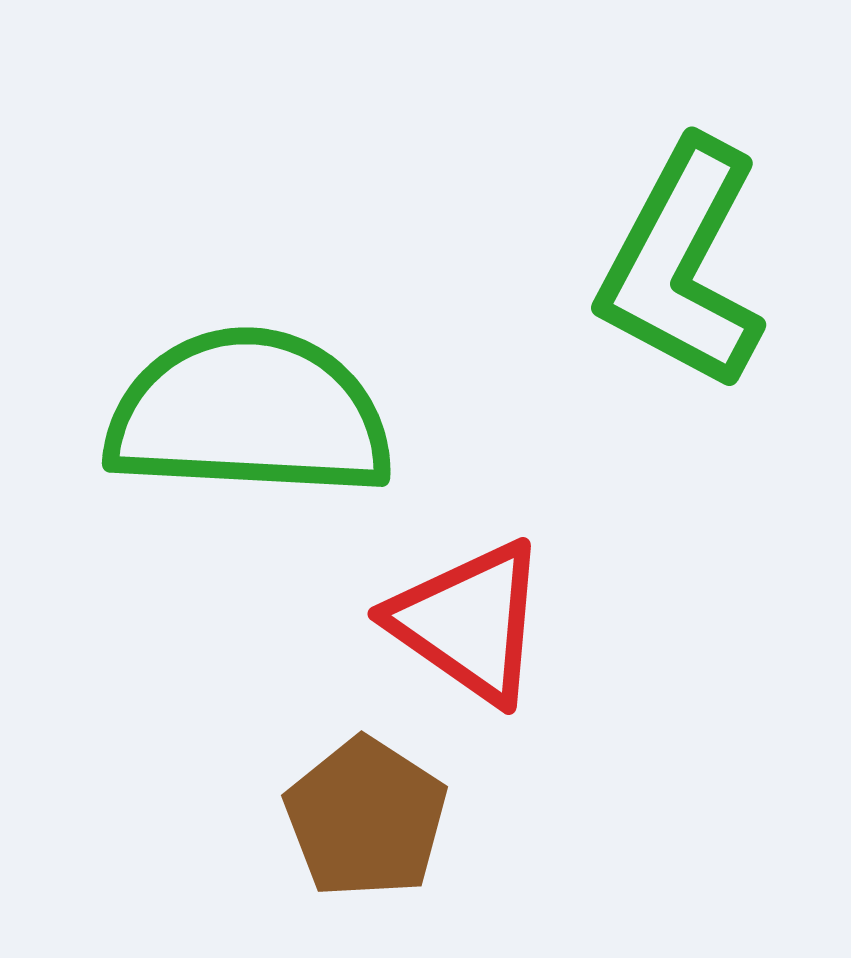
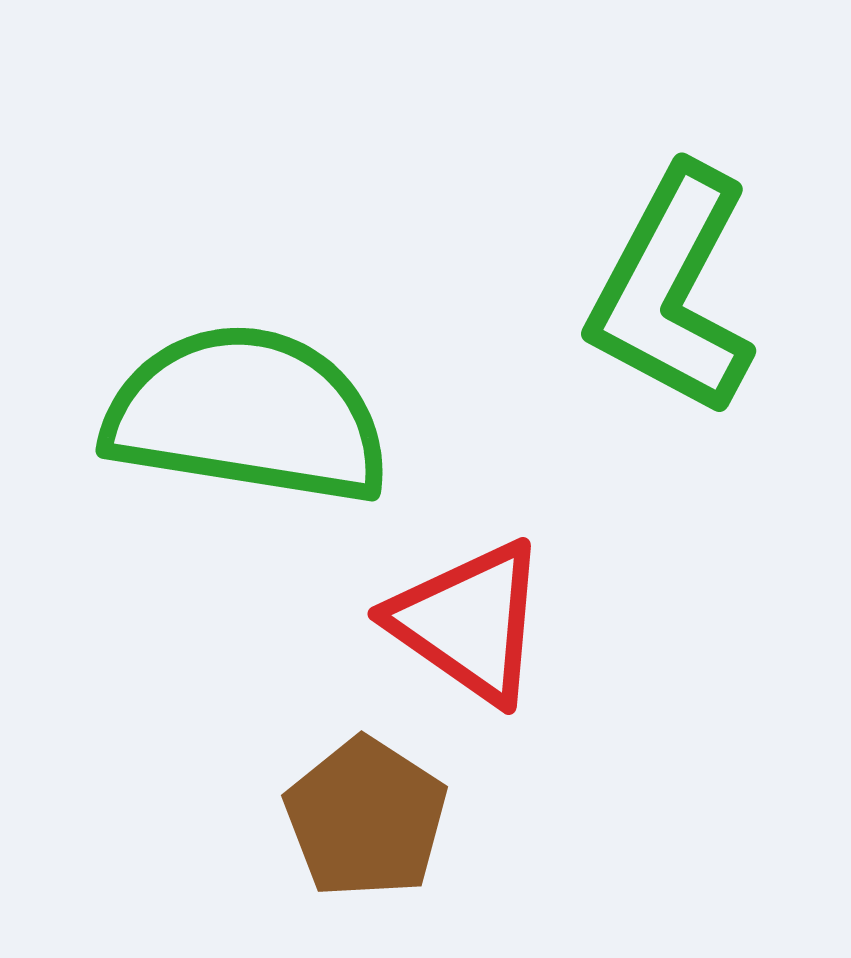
green L-shape: moved 10 px left, 26 px down
green semicircle: moved 2 px left, 1 px down; rotated 6 degrees clockwise
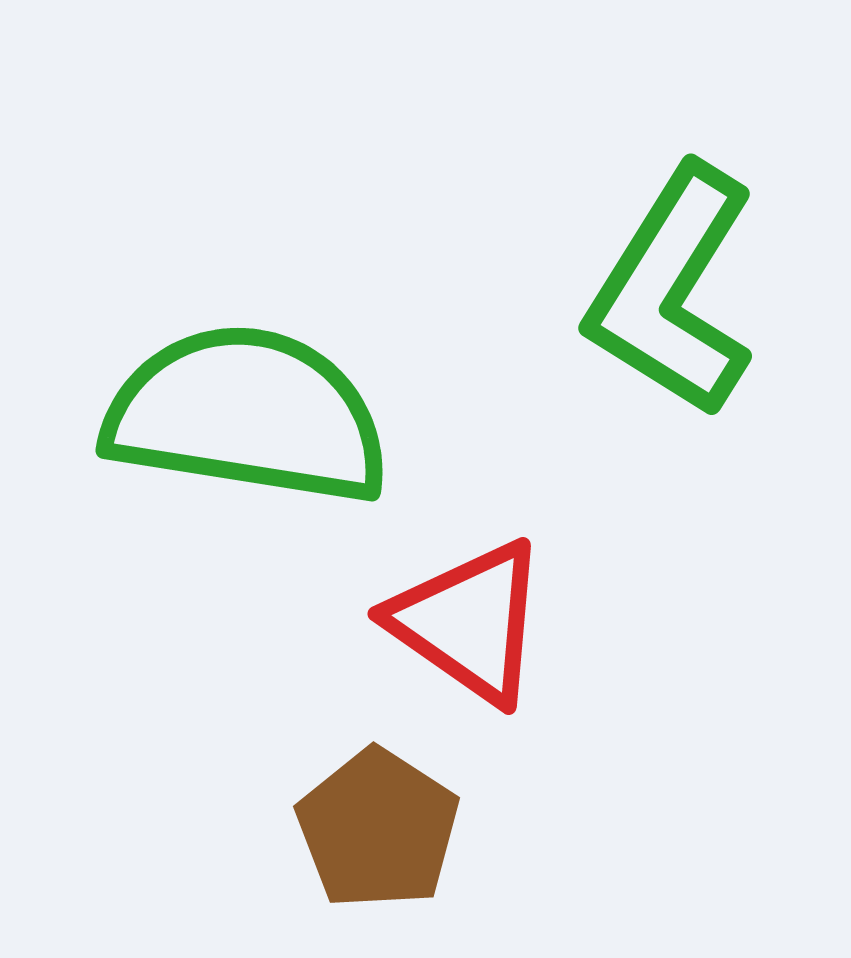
green L-shape: rotated 4 degrees clockwise
brown pentagon: moved 12 px right, 11 px down
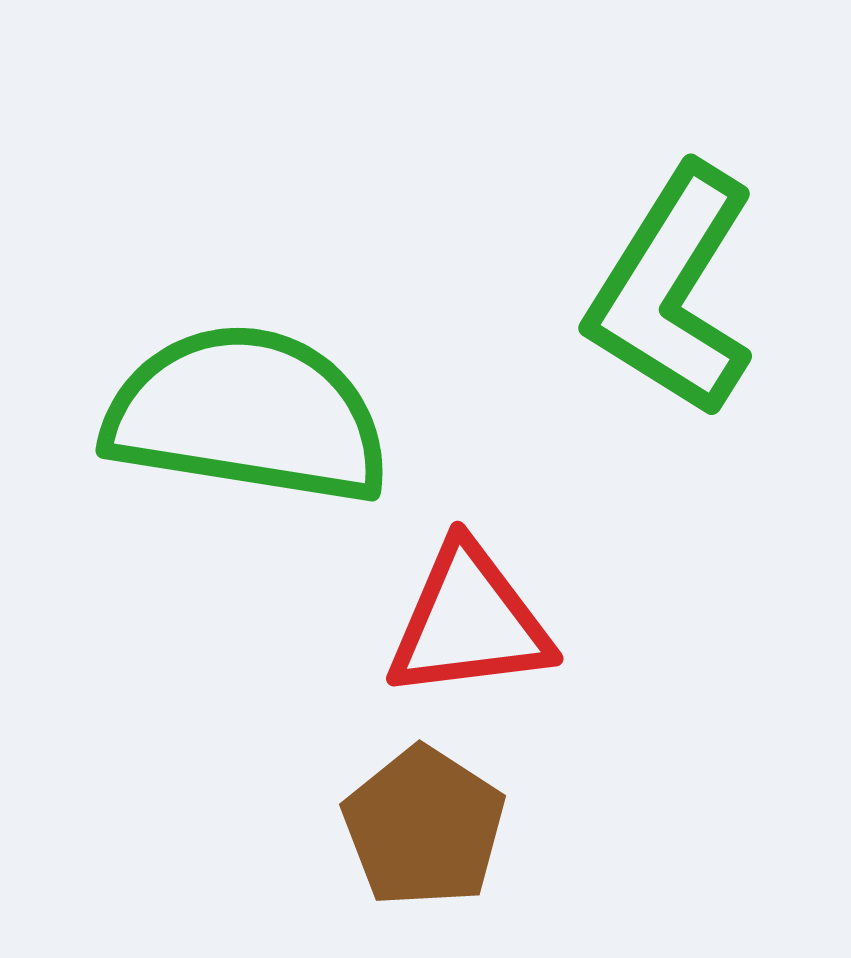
red triangle: rotated 42 degrees counterclockwise
brown pentagon: moved 46 px right, 2 px up
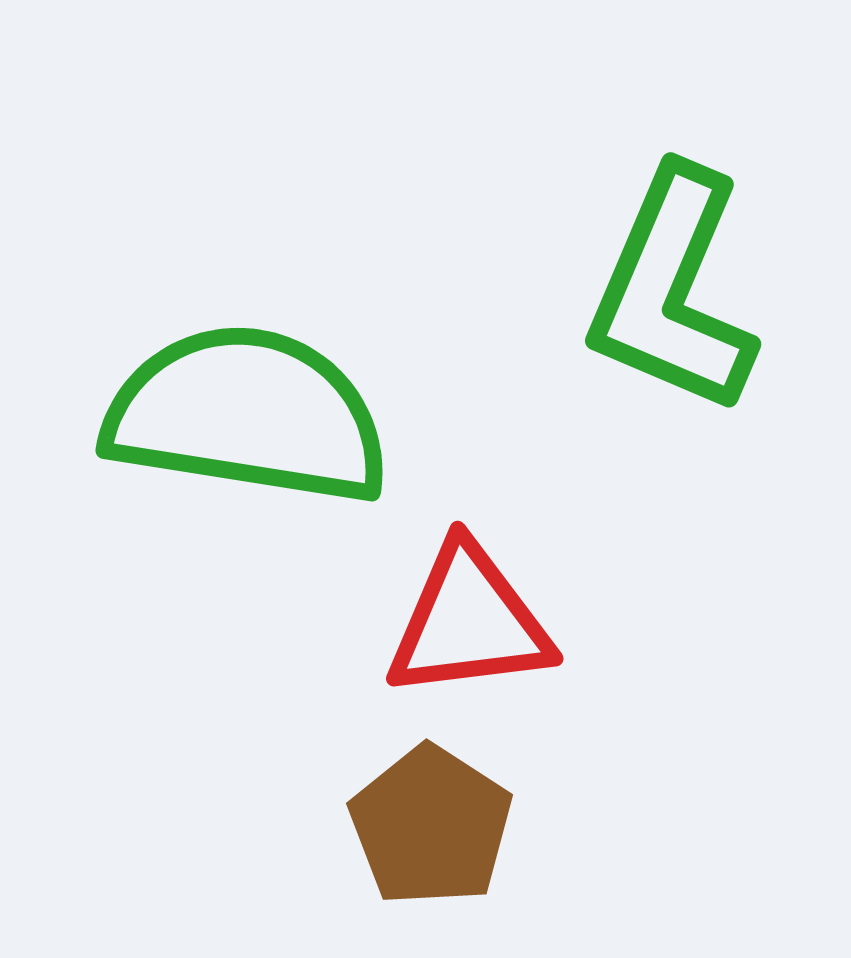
green L-shape: rotated 9 degrees counterclockwise
brown pentagon: moved 7 px right, 1 px up
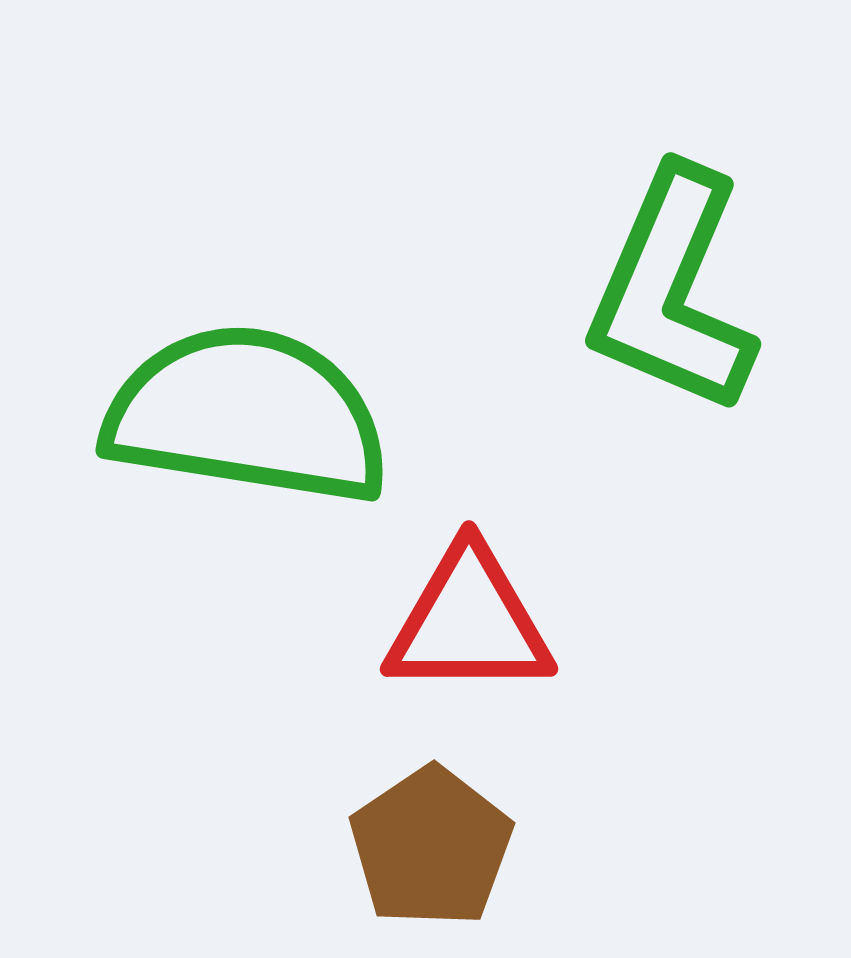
red triangle: rotated 7 degrees clockwise
brown pentagon: moved 21 px down; rotated 5 degrees clockwise
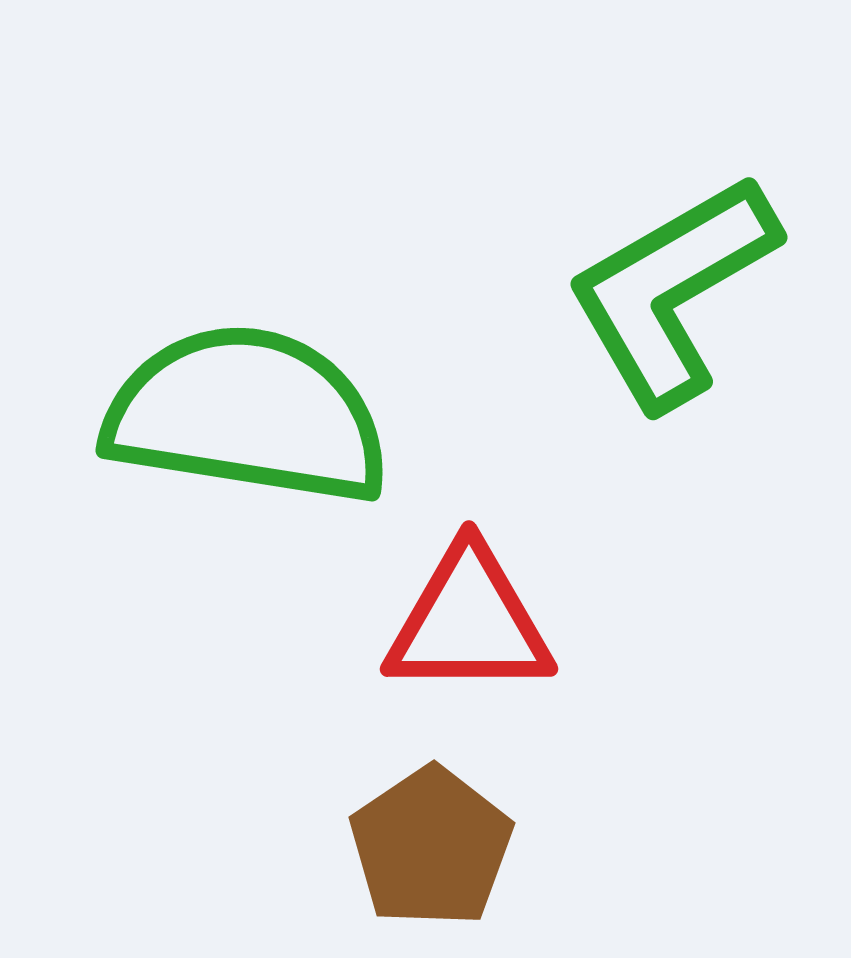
green L-shape: rotated 37 degrees clockwise
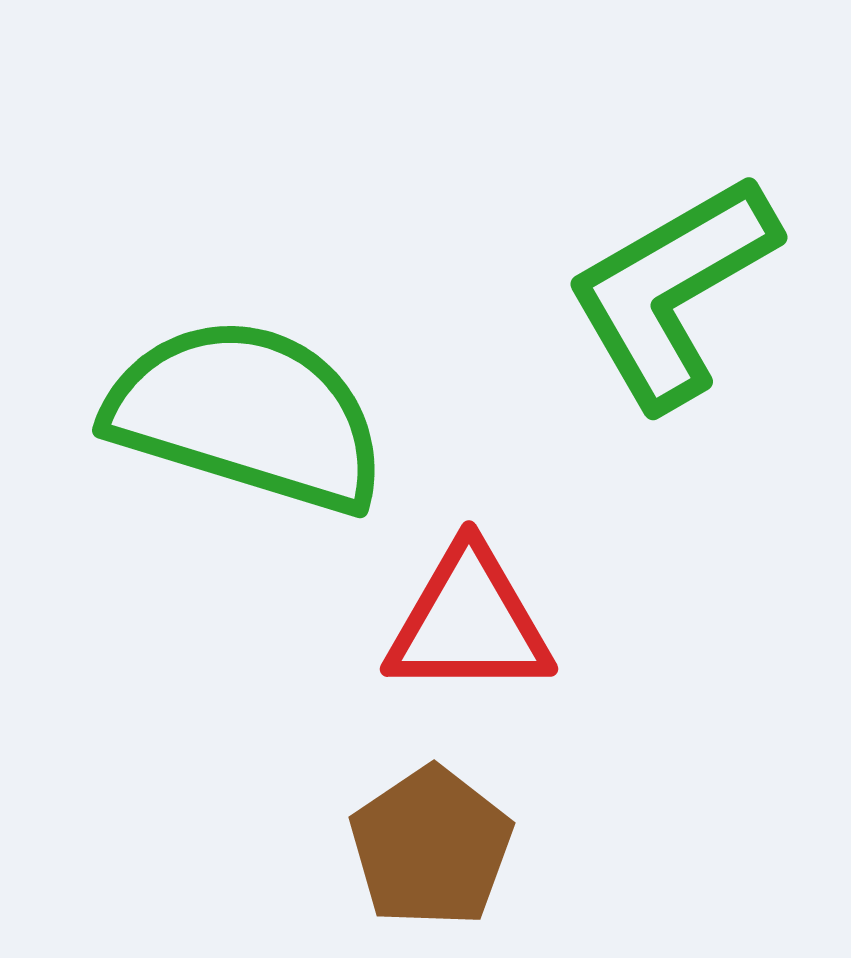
green semicircle: rotated 8 degrees clockwise
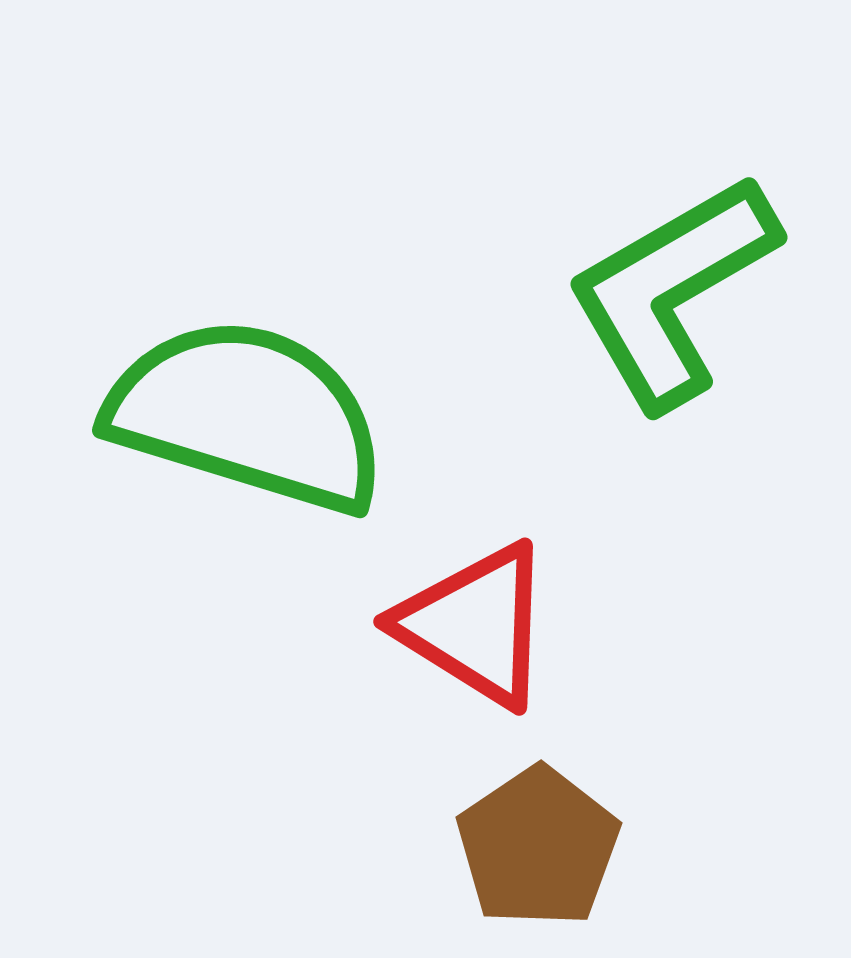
red triangle: moved 6 px right, 3 px down; rotated 32 degrees clockwise
brown pentagon: moved 107 px right
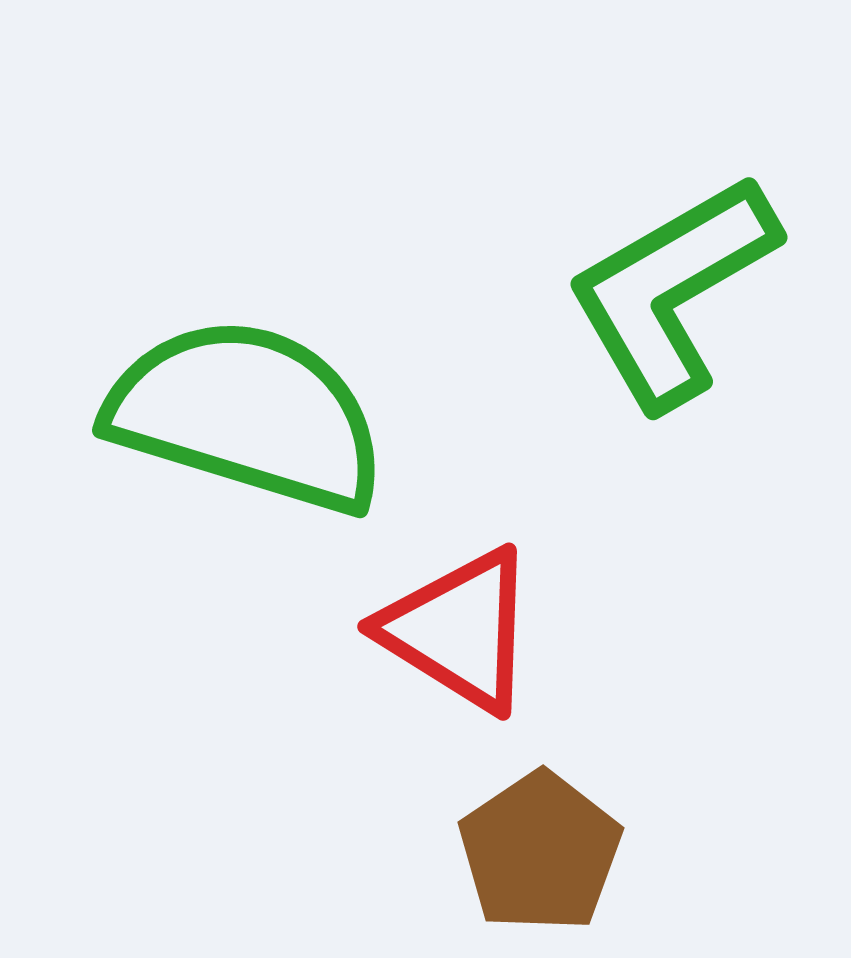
red triangle: moved 16 px left, 5 px down
brown pentagon: moved 2 px right, 5 px down
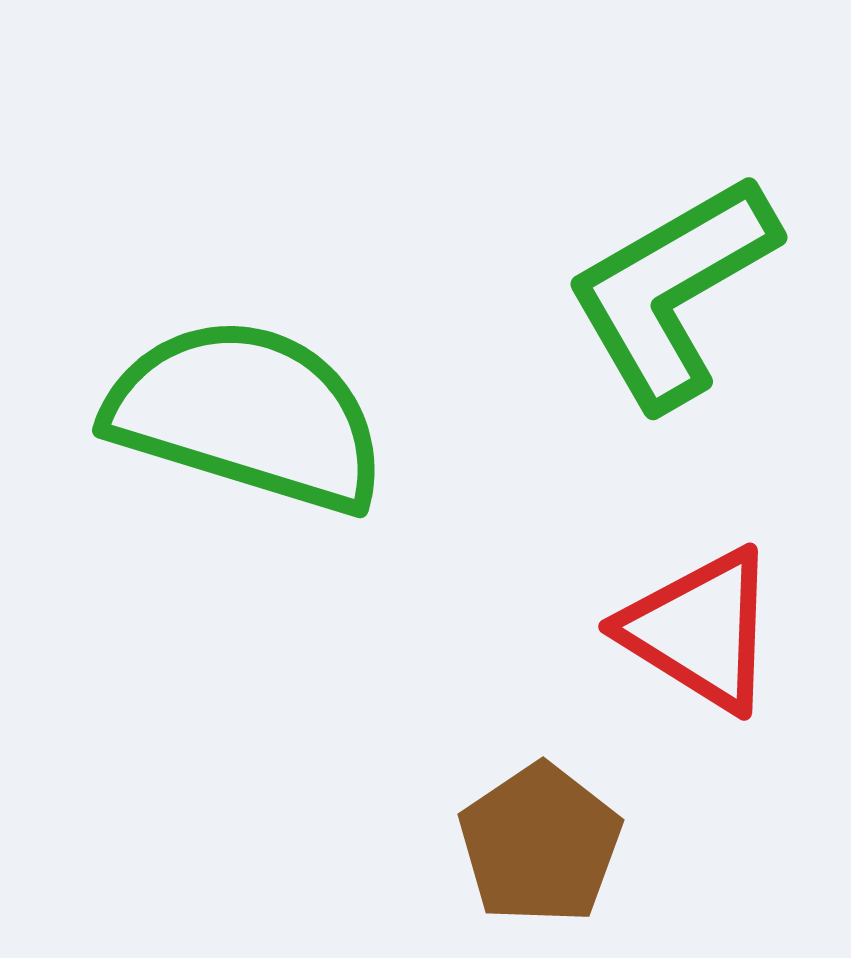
red triangle: moved 241 px right
brown pentagon: moved 8 px up
